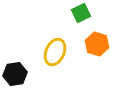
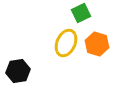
yellow ellipse: moved 11 px right, 9 px up
black hexagon: moved 3 px right, 3 px up
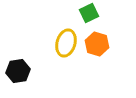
green square: moved 8 px right
yellow ellipse: rotated 8 degrees counterclockwise
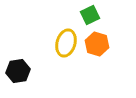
green square: moved 1 px right, 2 px down
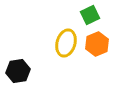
orange hexagon: rotated 20 degrees clockwise
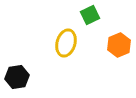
orange hexagon: moved 22 px right, 1 px down
black hexagon: moved 1 px left, 6 px down
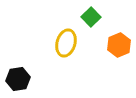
green square: moved 1 px right, 2 px down; rotated 18 degrees counterclockwise
black hexagon: moved 1 px right, 2 px down
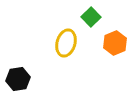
orange hexagon: moved 4 px left, 2 px up
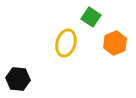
green square: rotated 12 degrees counterclockwise
black hexagon: rotated 15 degrees clockwise
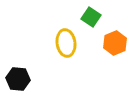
yellow ellipse: rotated 24 degrees counterclockwise
